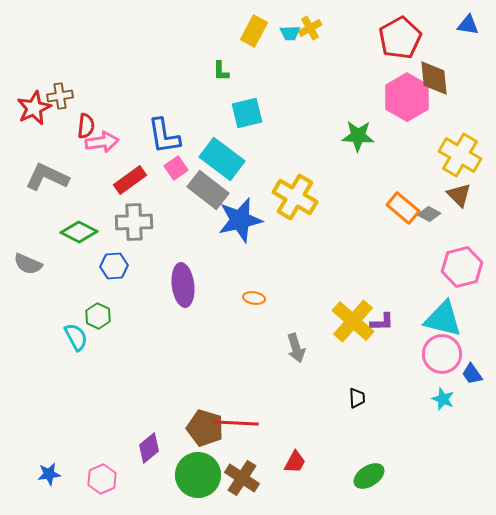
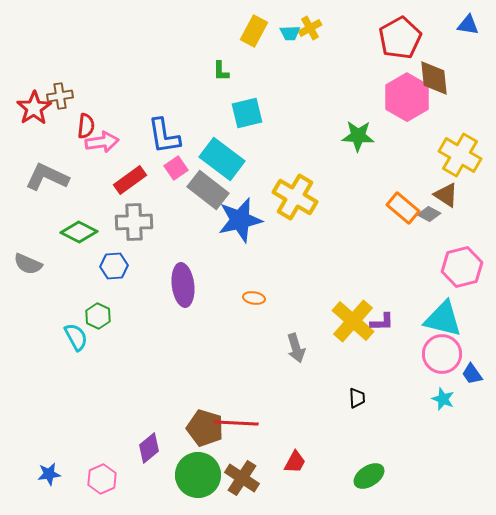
red star at (34, 108): rotated 8 degrees counterclockwise
brown triangle at (459, 195): moved 13 px left; rotated 12 degrees counterclockwise
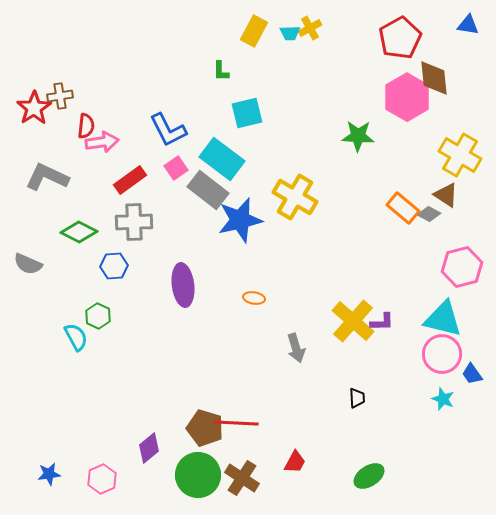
blue L-shape at (164, 136): moved 4 px right, 6 px up; rotated 18 degrees counterclockwise
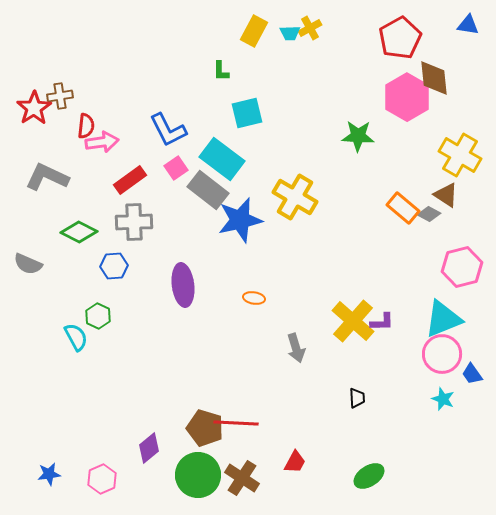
cyan triangle at (443, 319): rotated 36 degrees counterclockwise
